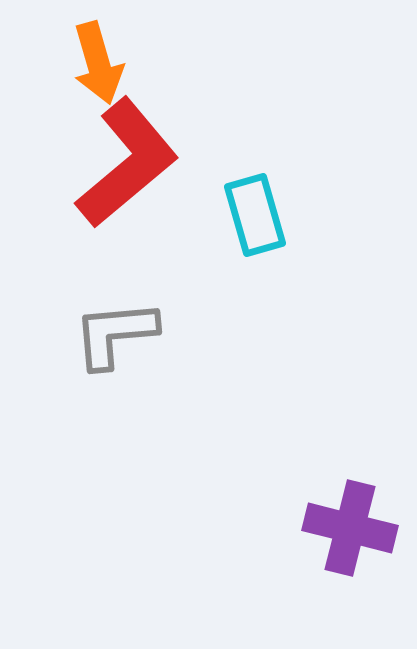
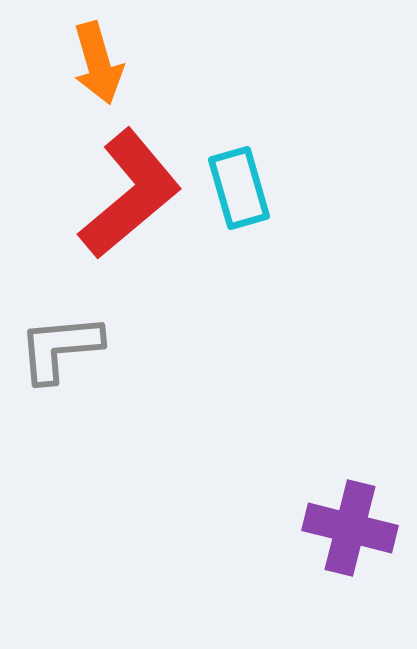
red L-shape: moved 3 px right, 31 px down
cyan rectangle: moved 16 px left, 27 px up
gray L-shape: moved 55 px left, 14 px down
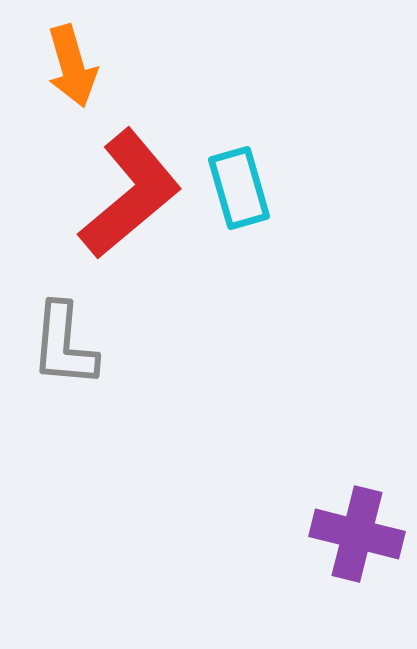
orange arrow: moved 26 px left, 3 px down
gray L-shape: moved 4 px right, 3 px up; rotated 80 degrees counterclockwise
purple cross: moved 7 px right, 6 px down
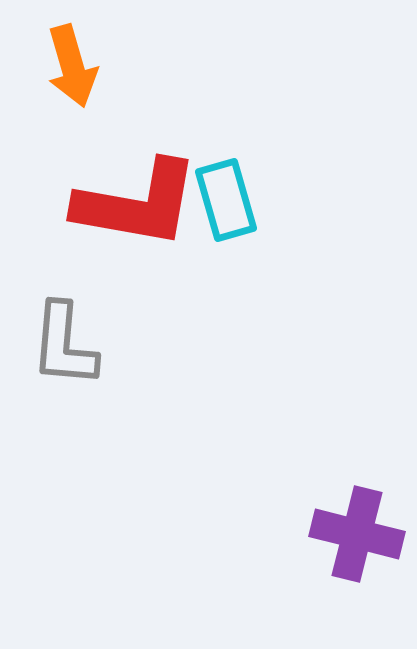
cyan rectangle: moved 13 px left, 12 px down
red L-shape: moved 7 px right, 10 px down; rotated 50 degrees clockwise
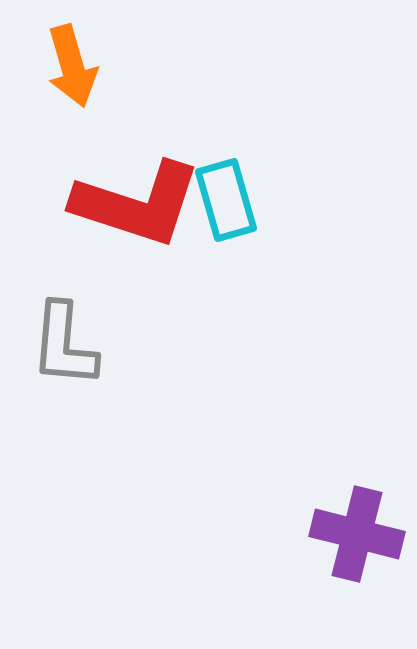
red L-shape: rotated 8 degrees clockwise
